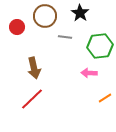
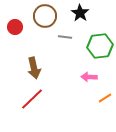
red circle: moved 2 px left
pink arrow: moved 4 px down
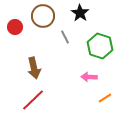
brown circle: moved 2 px left
gray line: rotated 56 degrees clockwise
green hexagon: rotated 25 degrees clockwise
red line: moved 1 px right, 1 px down
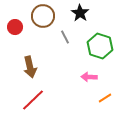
brown arrow: moved 4 px left, 1 px up
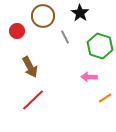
red circle: moved 2 px right, 4 px down
brown arrow: rotated 15 degrees counterclockwise
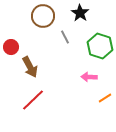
red circle: moved 6 px left, 16 px down
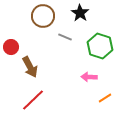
gray line: rotated 40 degrees counterclockwise
